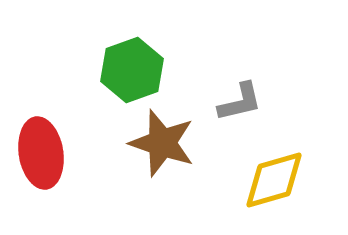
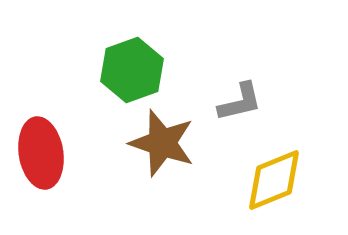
yellow diamond: rotated 6 degrees counterclockwise
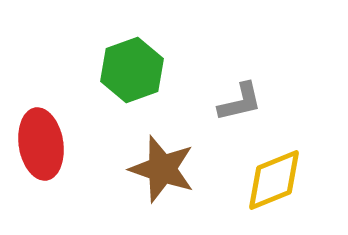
brown star: moved 26 px down
red ellipse: moved 9 px up
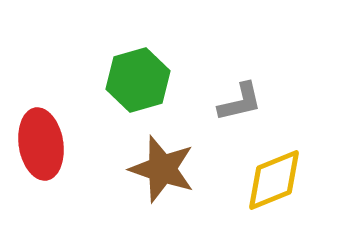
green hexagon: moved 6 px right, 10 px down; rotated 4 degrees clockwise
